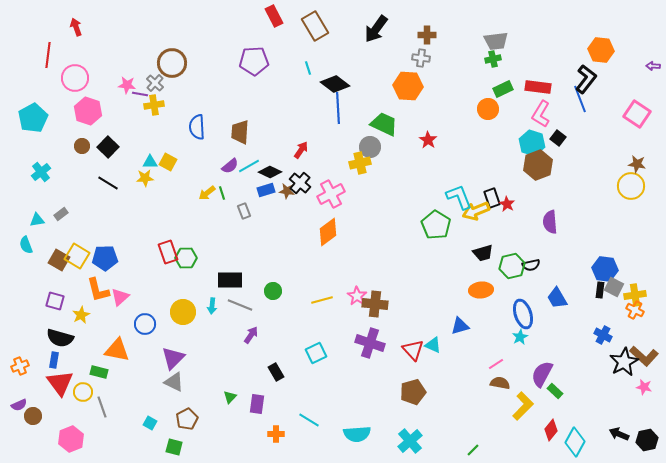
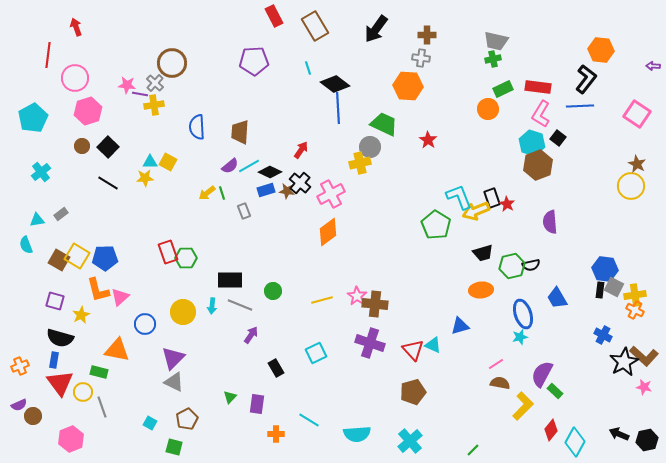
gray trapezoid at (496, 41): rotated 20 degrees clockwise
blue line at (580, 99): moved 7 px down; rotated 72 degrees counterclockwise
pink hexagon at (88, 111): rotated 24 degrees clockwise
brown star at (637, 164): rotated 18 degrees clockwise
cyan star at (520, 337): rotated 14 degrees clockwise
black rectangle at (276, 372): moved 4 px up
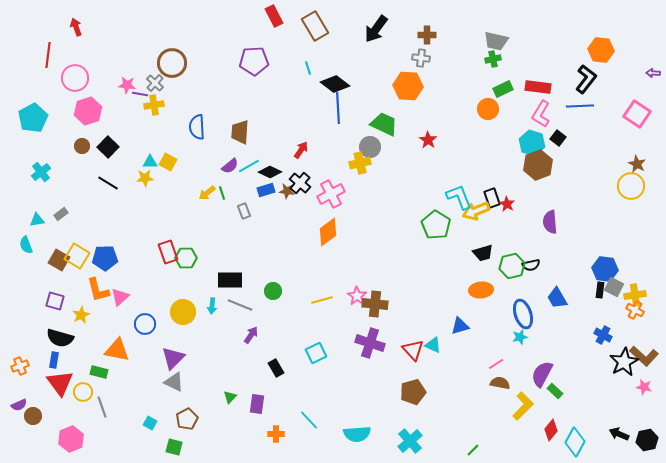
purple arrow at (653, 66): moved 7 px down
cyan line at (309, 420): rotated 15 degrees clockwise
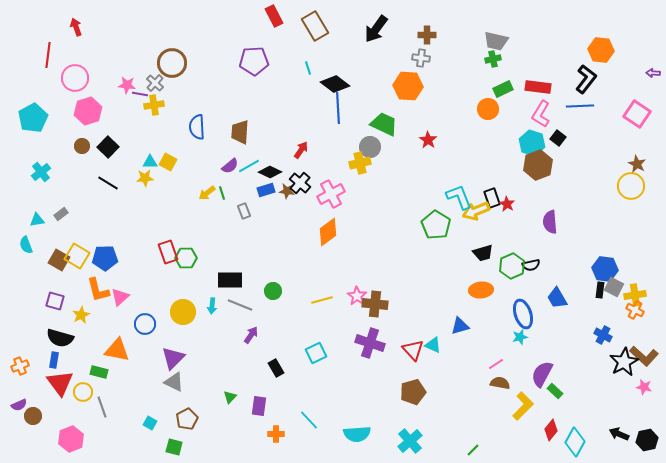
green hexagon at (512, 266): rotated 10 degrees counterclockwise
purple rectangle at (257, 404): moved 2 px right, 2 px down
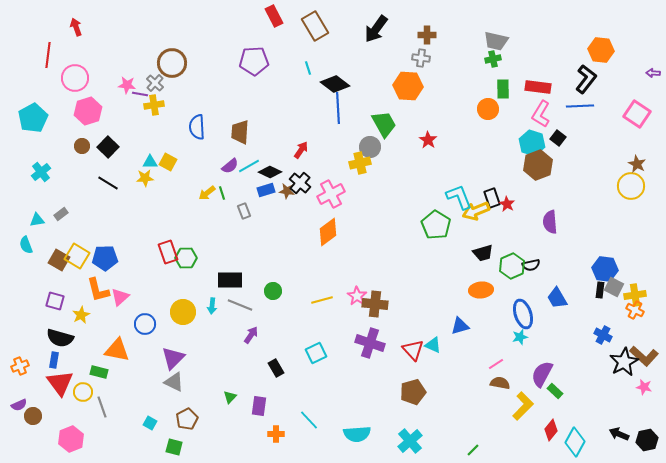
green rectangle at (503, 89): rotated 66 degrees counterclockwise
green trapezoid at (384, 124): rotated 36 degrees clockwise
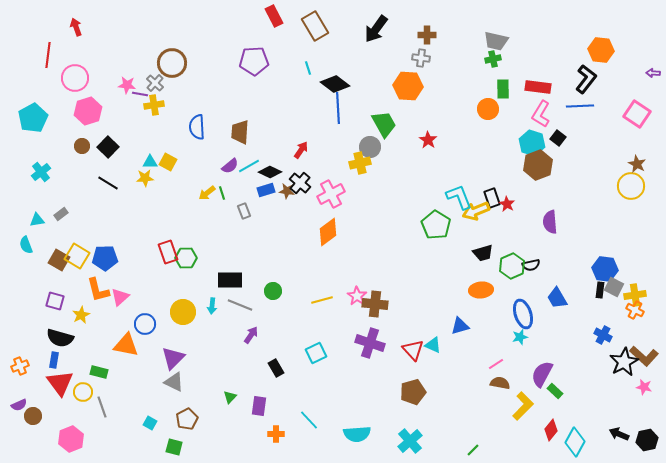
orange triangle at (117, 350): moved 9 px right, 5 px up
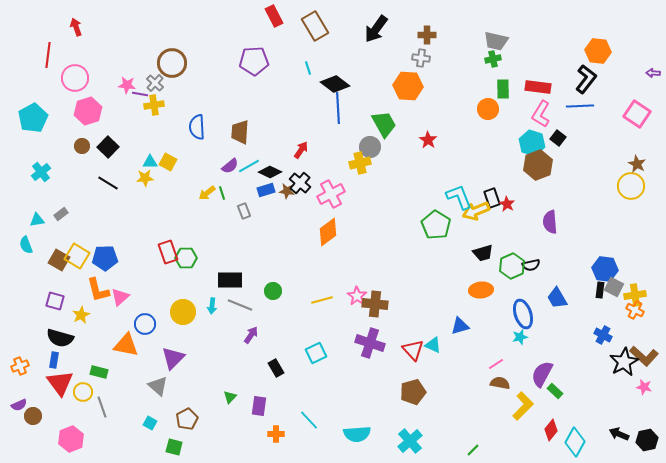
orange hexagon at (601, 50): moved 3 px left, 1 px down
gray triangle at (174, 382): moved 16 px left, 4 px down; rotated 15 degrees clockwise
